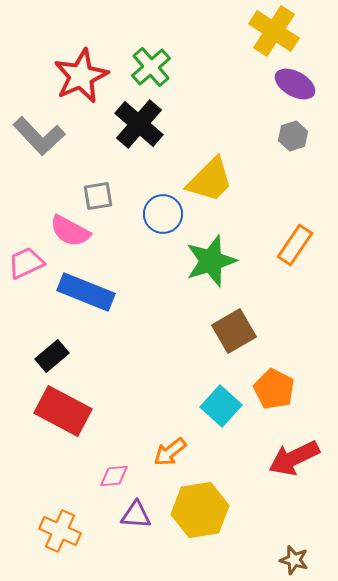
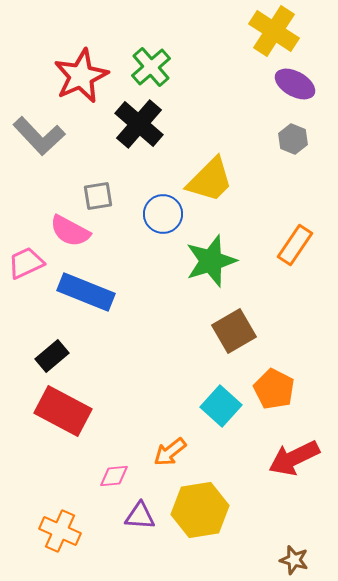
gray hexagon: moved 3 px down; rotated 20 degrees counterclockwise
purple triangle: moved 4 px right, 1 px down
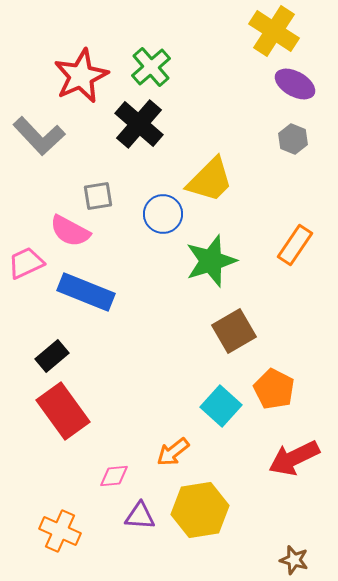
red rectangle: rotated 26 degrees clockwise
orange arrow: moved 3 px right
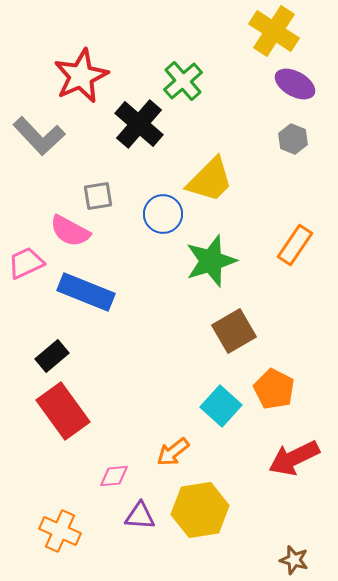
green cross: moved 32 px right, 14 px down
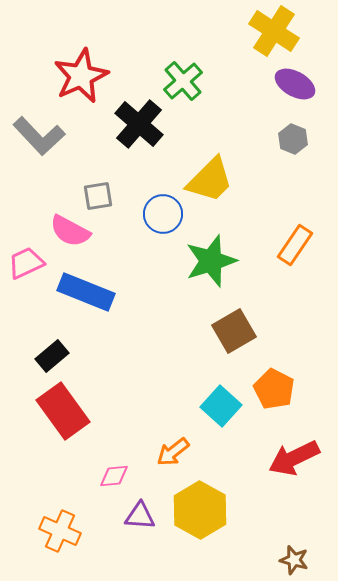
yellow hexagon: rotated 22 degrees counterclockwise
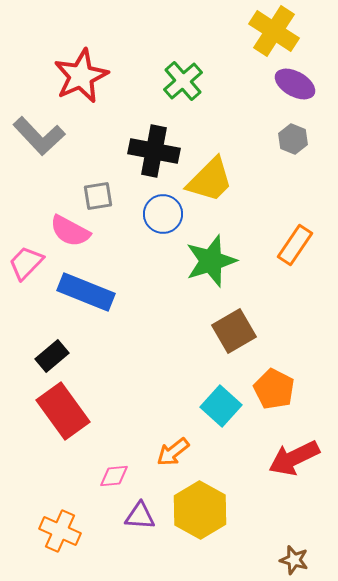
black cross: moved 15 px right, 27 px down; rotated 30 degrees counterclockwise
pink trapezoid: rotated 21 degrees counterclockwise
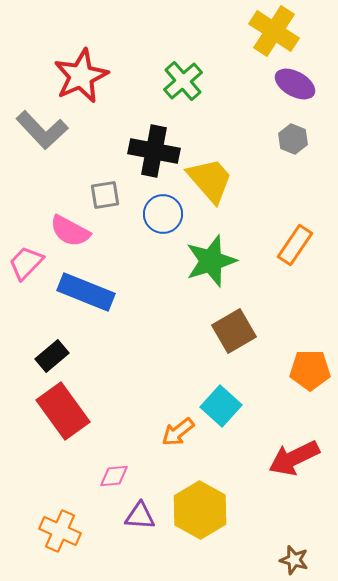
gray L-shape: moved 3 px right, 6 px up
yellow trapezoid: rotated 86 degrees counterclockwise
gray square: moved 7 px right, 1 px up
orange pentagon: moved 36 px right, 19 px up; rotated 27 degrees counterclockwise
orange arrow: moved 5 px right, 20 px up
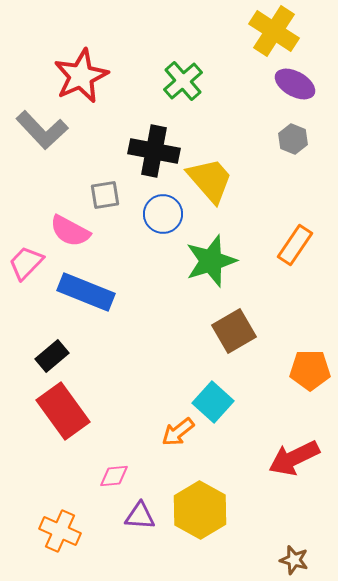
cyan square: moved 8 px left, 4 px up
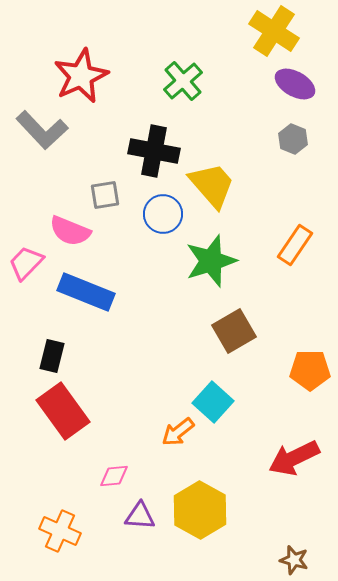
yellow trapezoid: moved 2 px right, 5 px down
pink semicircle: rotated 6 degrees counterclockwise
black rectangle: rotated 36 degrees counterclockwise
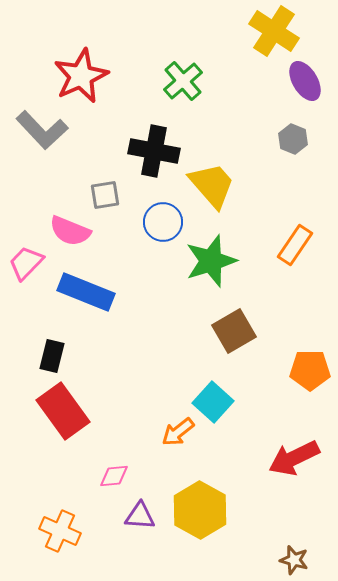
purple ellipse: moved 10 px right, 3 px up; rotated 30 degrees clockwise
blue circle: moved 8 px down
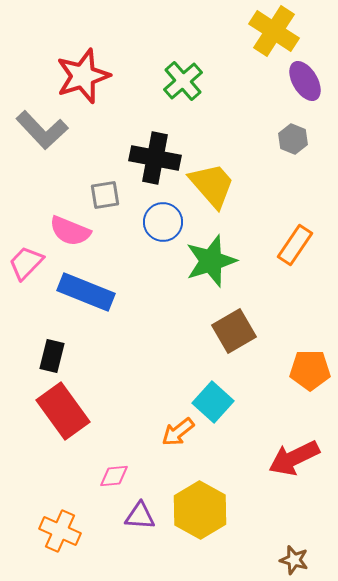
red star: moved 2 px right; rotated 6 degrees clockwise
black cross: moved 1 px right, 7 px down
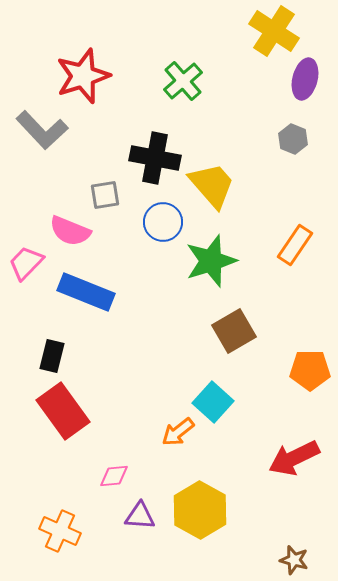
purple ellipse: moved 2 px up; rotated 45 degrees clockwise
